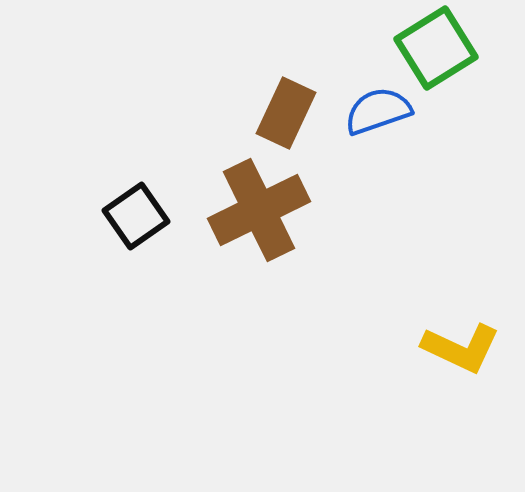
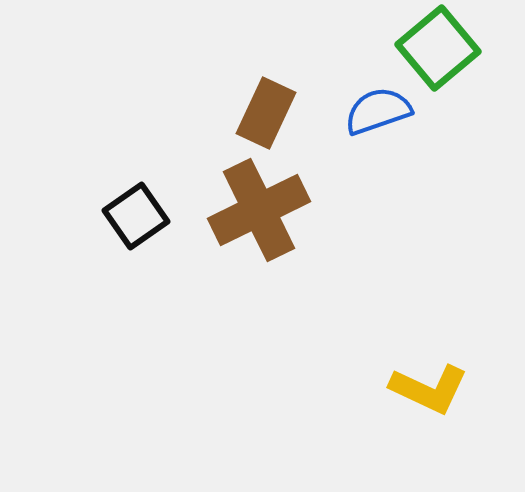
green square: moved 2 px right; rotated 8 degrees counterclockwise
brown rectangle: moved 20 px left
yellow L-shape: moved 32 px left, 41 px down
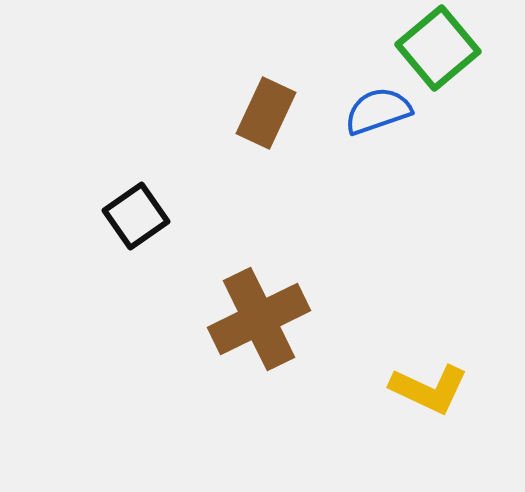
brown cross: moved 109 px down
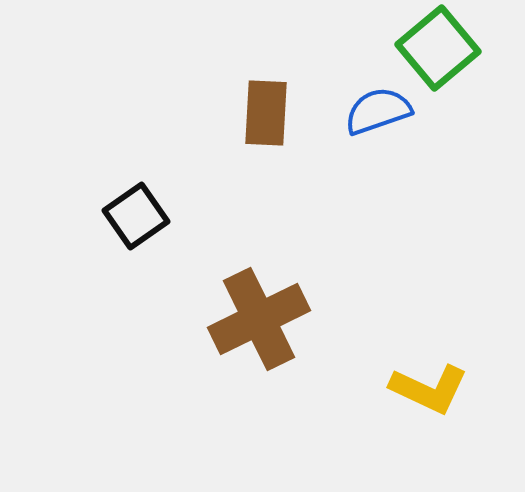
brown rectangle: rotated 22 degrees counterclockwise
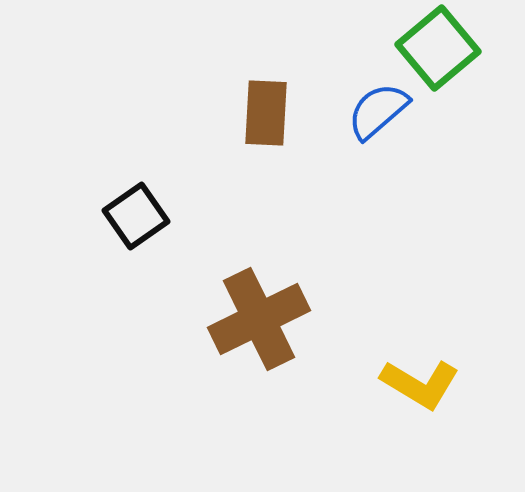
blue semicircle: rotated 22 degrees counterclockwise
yellow L-shape: moved 9 px left, 5 px up; rotated 6 degrees clockwise
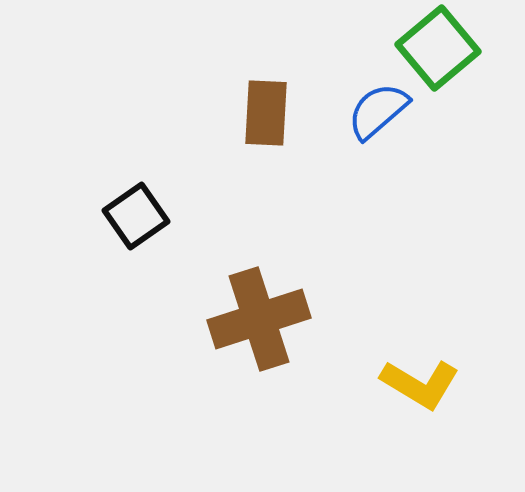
brown cross: rotated 8 degrees clockwise
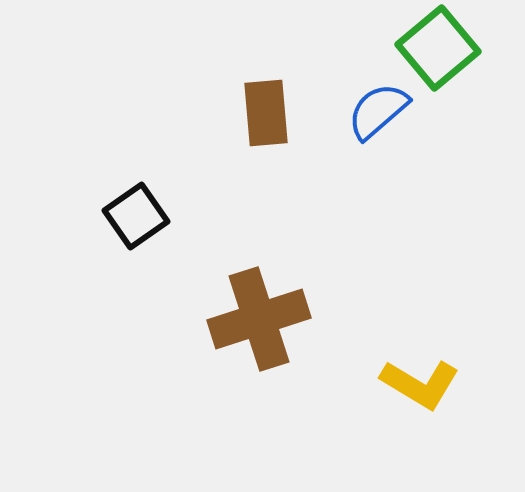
brown rectangle: rotated 8 degrees counterclockwise
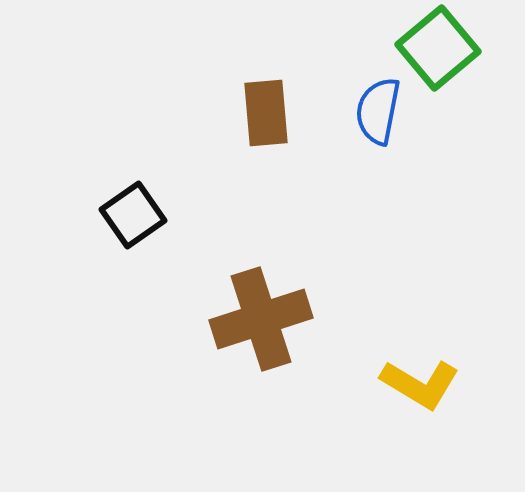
blue semicircle: rotated 38 degrees counterclockwise
black square: moved 3 px left, 1 px up
brown cross: moved 2 px right
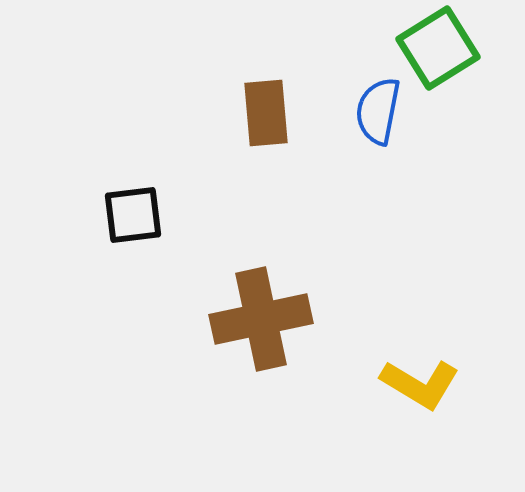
green square: rotated 8 degrees clockwise
black square: rotated 28 degrees clockwise
brown cross: rotated 6 degrees clockwise
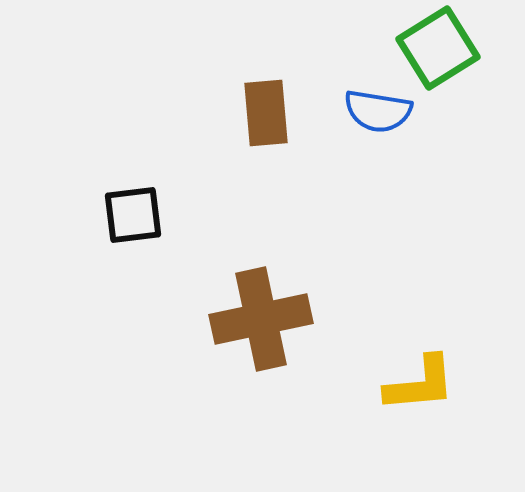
blue semicircle: rotated 92 degrees counterclockwise
yellow L-shape: rotated 36 degrees counterclockwise
